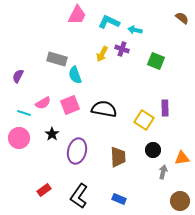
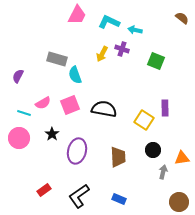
black L-shape: rotated 20 degrees clockwise
brown circle: moved 1 px left, 1 px down
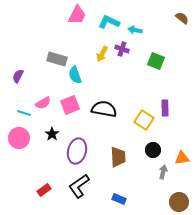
black L-shape: moved 10 px up
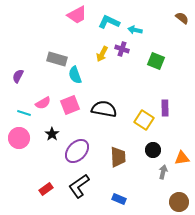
pink trapezoid: rotated 35 degrees clockwise
purple ellipse: rotated 30 degrees clockwise
red rectangle: moved 2 px right, 1 px up
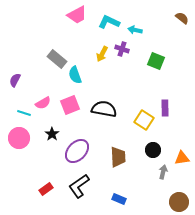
gray rectangle: rotated 24 degrees clockwise
purple semicircle: moved 3 px left, 4 px down
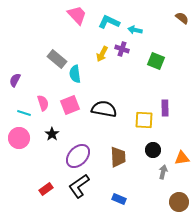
pink trapezoid: rotated 105 degrees counterclockwise
cyan semicircle: moved 1 px up; rotated 12 degrees clockwise
pink semicircle: rotated 77 degrees counterclockwise
yellow square: rotated 30 degrees counterclockwise
purple ellipse: moved 1 px right, 5 px down
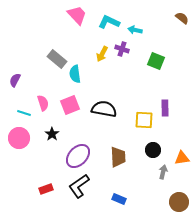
red rectangle: rotated 16 degrees clockwise
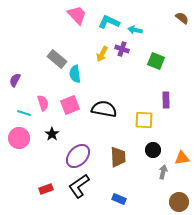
purple rectangle: moved 1 px right, 8 px up
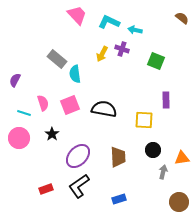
blue rectangle: rotated 40 degrees counterclockwise
